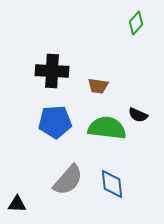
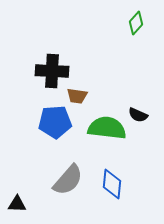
brown trapezoid: moved 21 px left, 10 px down
blue diamond: rotated 12 degrees clockwise
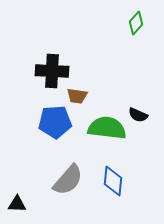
blue diamond: moved 1 px right, 3 px up
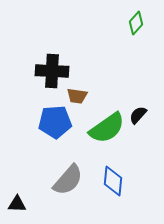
black semicircle: rotated 108 degrees clockwise
green semicircle: rotated 138 degrees clockwise
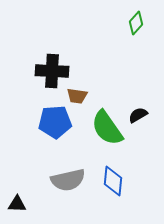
black semicircle: rotated 18 degrees clockwise
green semicircle: rotated 90 degrees clockwise
gray semicircle: rotated 36 degrees clockwise
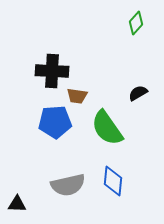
black semicircle: moved 22 px up
gray semicircle: moved 5 px down
